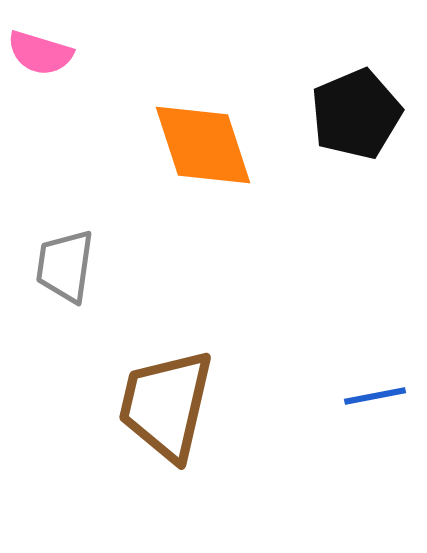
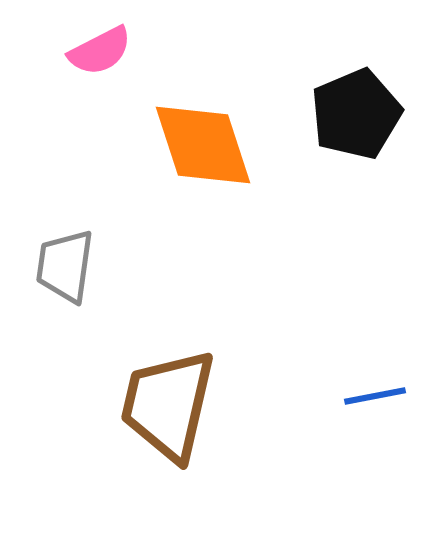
pink semicircle: moved 60 px right, 2 px up; rotated 44 degrees counterclockwise
brown trapezoid: moved 2 px right
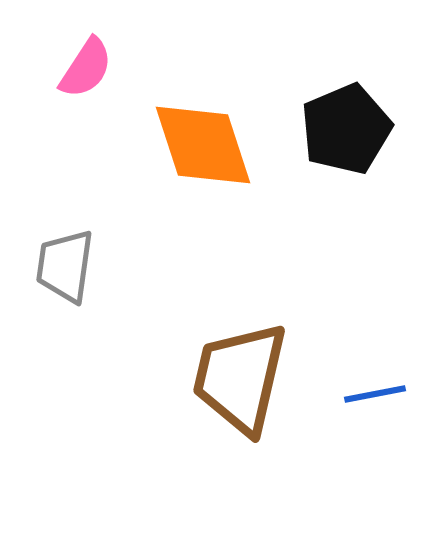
pink semicircle: moved 14 px left, 17 px down; rotated 30 degrees counterclockwise
black pentagon: moved 10 px left, 15 px down
blue line: moved 2 px up
brown trapezoid: moved 72 px right, 27 px up
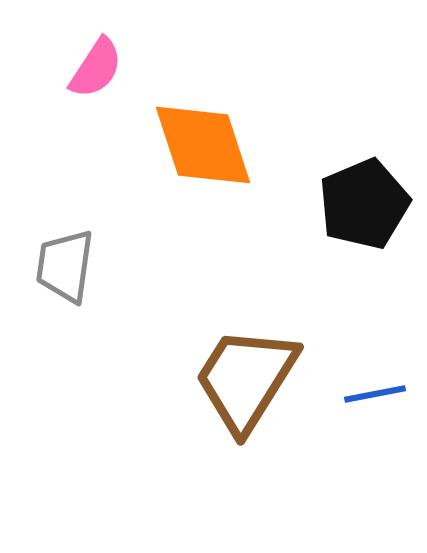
pink semicircle: moved 10 px right
black pentagon: moved 18 px right, 75 px down
brown trapezoid: moved 6 px right, 1 px down; rotated 19 degrees clockwise
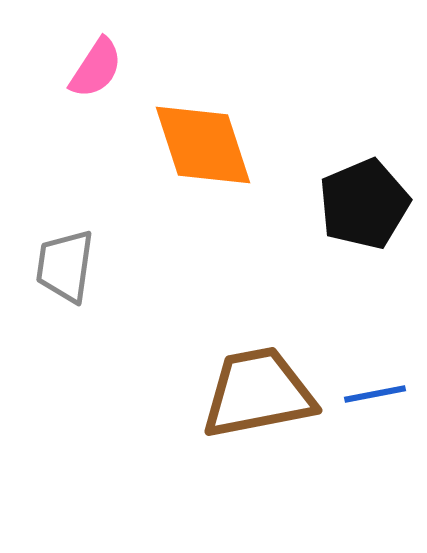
brown trapezoid: moved 12 px right, 14 px down; rotated 47 degrees clockwise
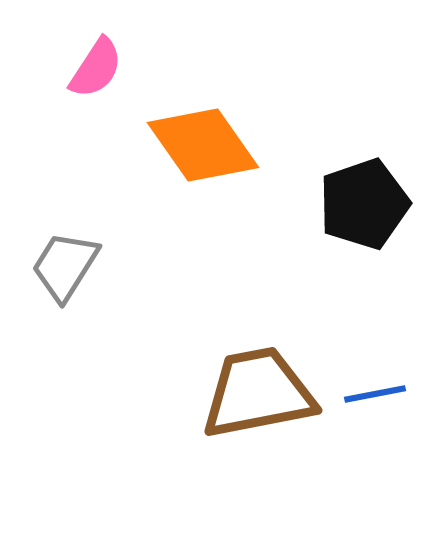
orange diamond: rotated 17 degrees counterclockwise
black pentagon: rotated 4 degrees clockwise
gray trapezoid: rotated 24 degrees clockwise
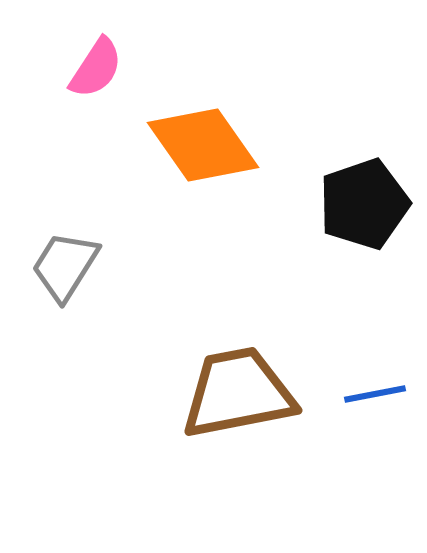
brown trapezoid: moved 20 px left
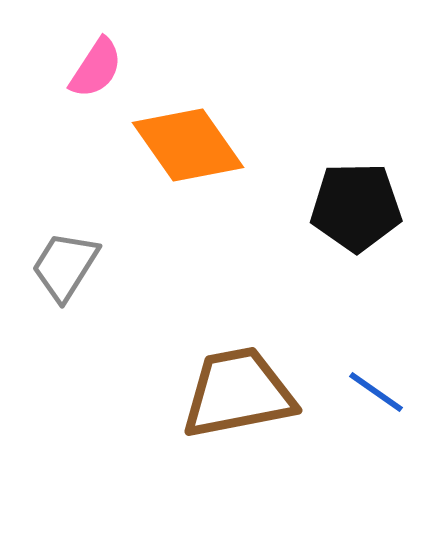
orange diamond: moved 15 px left
black pentagon: moved 8 px left, 3 px down; rotated 18 degrees clockwise
blue line: moved 1 px right, 2 px up; rotated 46 degrees clockwise
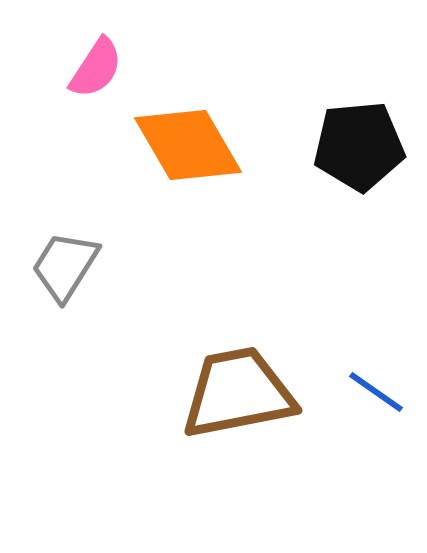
orange diamond: rotated 5 degrees clockwise
black pentagon: moved 3 px right, 61 px up; rotated 4 degrees counterclockwise
